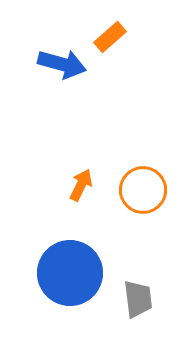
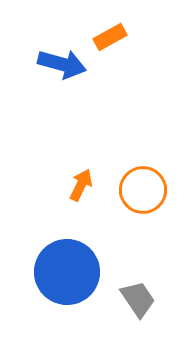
orange rectangle: rotated 12 degrees clockwise
blue circle: moved 3 px left, 1 px up
gray trapezoid: rotated 27 degrees counterclockwise
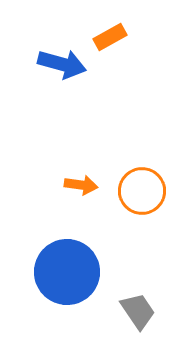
orange arrow: rotated 72 degrees clockwise
orange circle: moved 1 px left, 1 px down
gray trapezoid: moved 12 px down
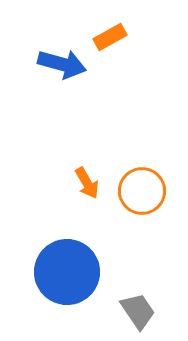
orange arrow: moved 6 px right, 2 px up; rotated 52 degrees clockwise
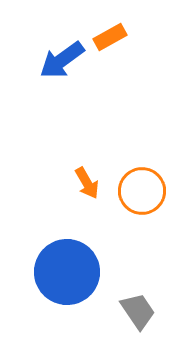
blue arrow: moved 4 px up; rotated 129 degrees clockwise
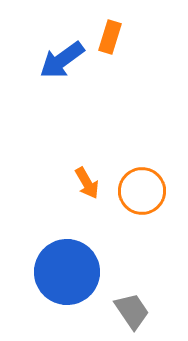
orange rectangle: rotated 44 degrees counterclockwise
gray trapezoid: moved 6 px left
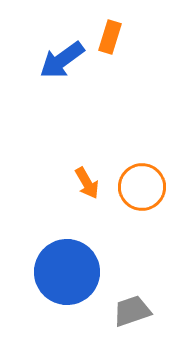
orange circle: moved 4 px up
gray trapezoid: rotated 75 degrees counterclockwise
